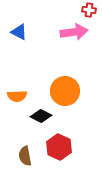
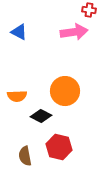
red hexagon: rotated 10 degrees counterclockwise
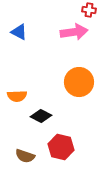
orange circle: moved 14 px right, 9 px up
red hexagon: moved 2 px right
brown semicircle: rotated 60 degrees counterclockwise
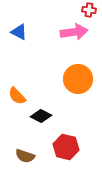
orange circle: moved 1 px left, 3 px up
orange semicircle: rotated 48 degrees clockwise
red hexagon: moved 5 px right
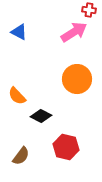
pink arrow: rotated 24 degrees counterclockwise
orange circle: moved 1 px left
brown semicircle: moved 4 px left; rotated 72 degrees counterclockwise
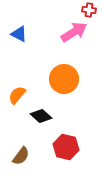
blue triangle: moved 2 px down
orange circle: moved 13 px left
orange semicircle: moved 1 px up; rotated 84 degrees clockwise
black diamond: rotated 15 degrees clockwise
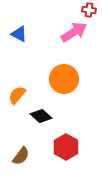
red hexagon: rotated 15 degrees clockwise
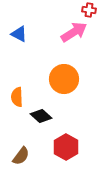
orange semicircle: moved 2 px down; rotated 42 degrees counterclockwise
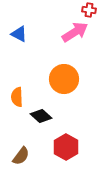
pink arrow: moved 1 px right
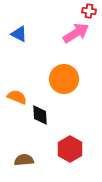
red cross: moved 1 px down
pink arrow: moved 1 px right, 1 px down
orange semicircle: rotated 114 degrees clockwise
black diamond: moved 1 px left, 1 px up; rotated 45 degrees clockwise
red hexagon: moved 4 px right, 2 px down
brown semicircle: moved 3 px right, 4 px down; rotated 132 degrees counterclockwise
